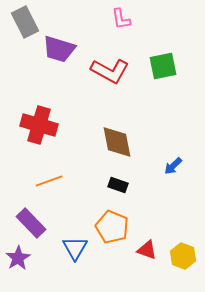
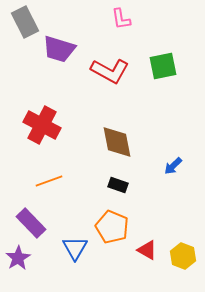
red cross: moved 3 px right; rotated 12 degrees clockwise
red triangle: rotated 10 degrees clockwise
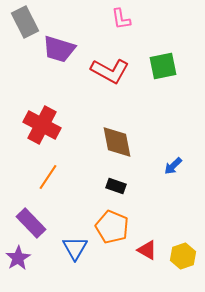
orange line: moved 1 px left, 4 px up; rotated 36 degrees counterclockwise
black rectangle: moved 2 px left, 1 px down
yellow hexagon: rotated 20 degrees clockwise
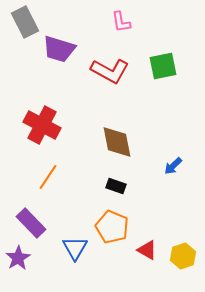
pink L-shape: moved 3 px down
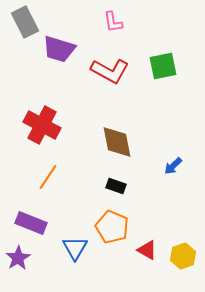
pink L-shape: moved 8 px left
purple rectangle: rotated 24 degrees counterclockwise
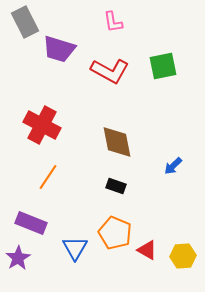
orange pentagon: moved 3 px right, 6 px down
yellow hexagon: rotated 15 degrees clockwise
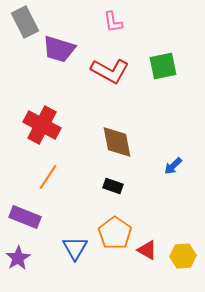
black rectangle: moved 3 px left
purple rectangle: moved 6 px left, 6 px up
orange pentagon: rotated 12 degrees clockwise
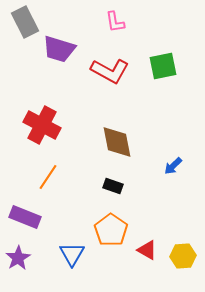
pink L-shape: moved 2 px right
orange pentagon: moved 4 px left, 3 px up
blue triangle: moved 3 px left, 6 px down
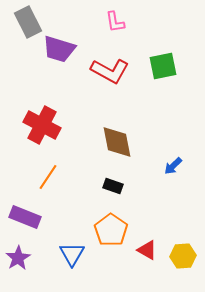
gray rectangle: moved 3 px right
